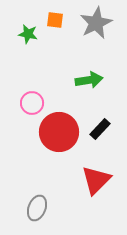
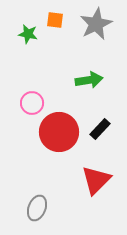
gray star: moved 1 px down
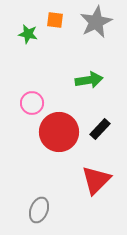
gray star: moved 2 px up
gray ellipse: moved 2 px right, 2 px down
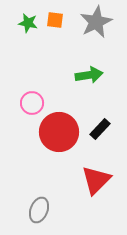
green star: moved 11 px up
green arrow: moved 5 px up
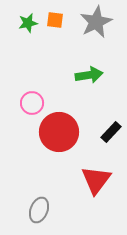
green star: rotated 24 degrees counterclockwise
black rectangle: moved 11 px right, 3 px down
red triangle: rotated 8 degrees counterclockwise
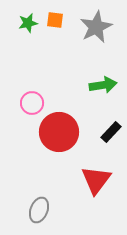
gray star: moved 5 px down
green arrow: moved 14 px right, 10 px down
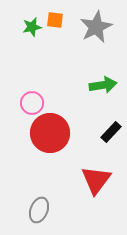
green star: moved 4 px right, 4 px down
red circle: moved 9 px left, 1 px down
